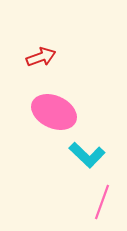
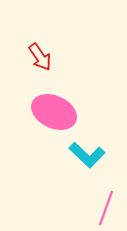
red arrow: moved 1 px left; rotated 76 degrees clockwise
pink line: moved 4 px right, 6 px down
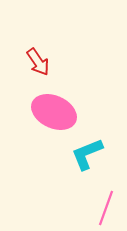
red arrow: moved 2 px left, 5 px down
cyan L-shape: moved 1 px up; rotated 114 degrees clockwise
